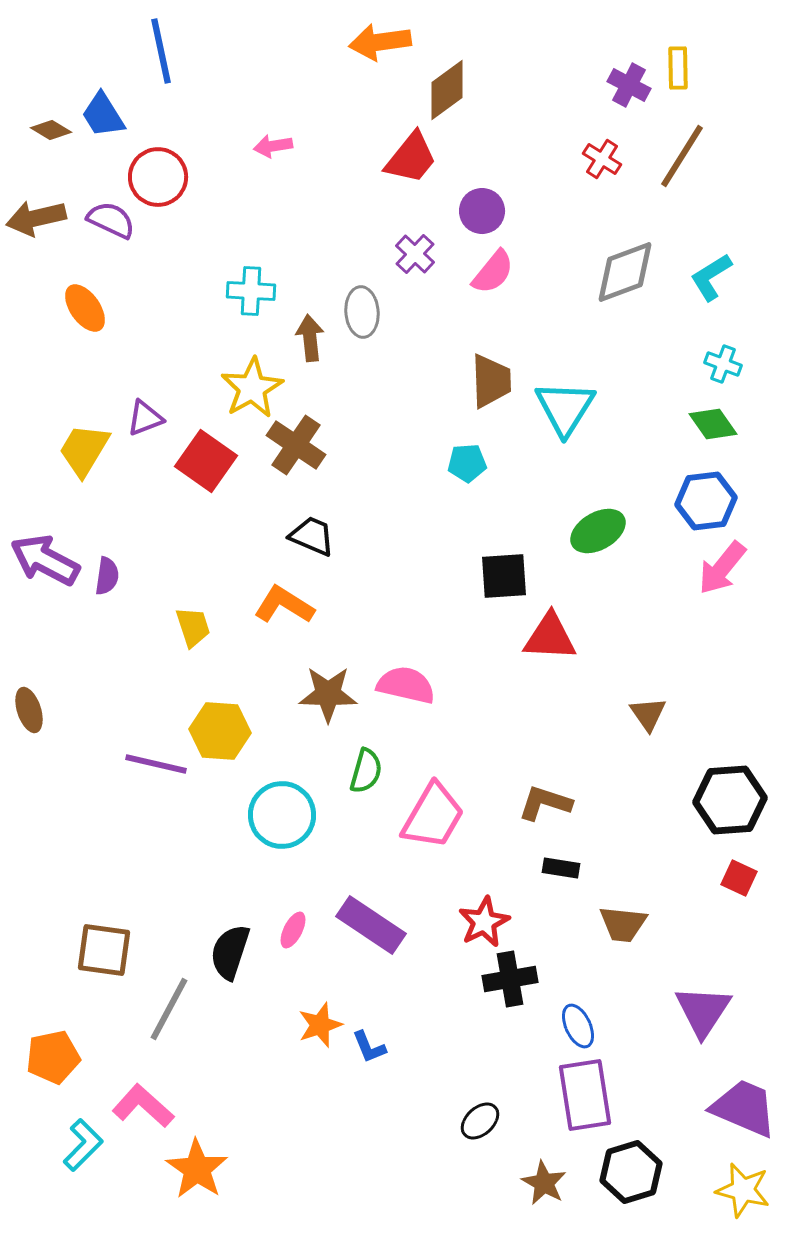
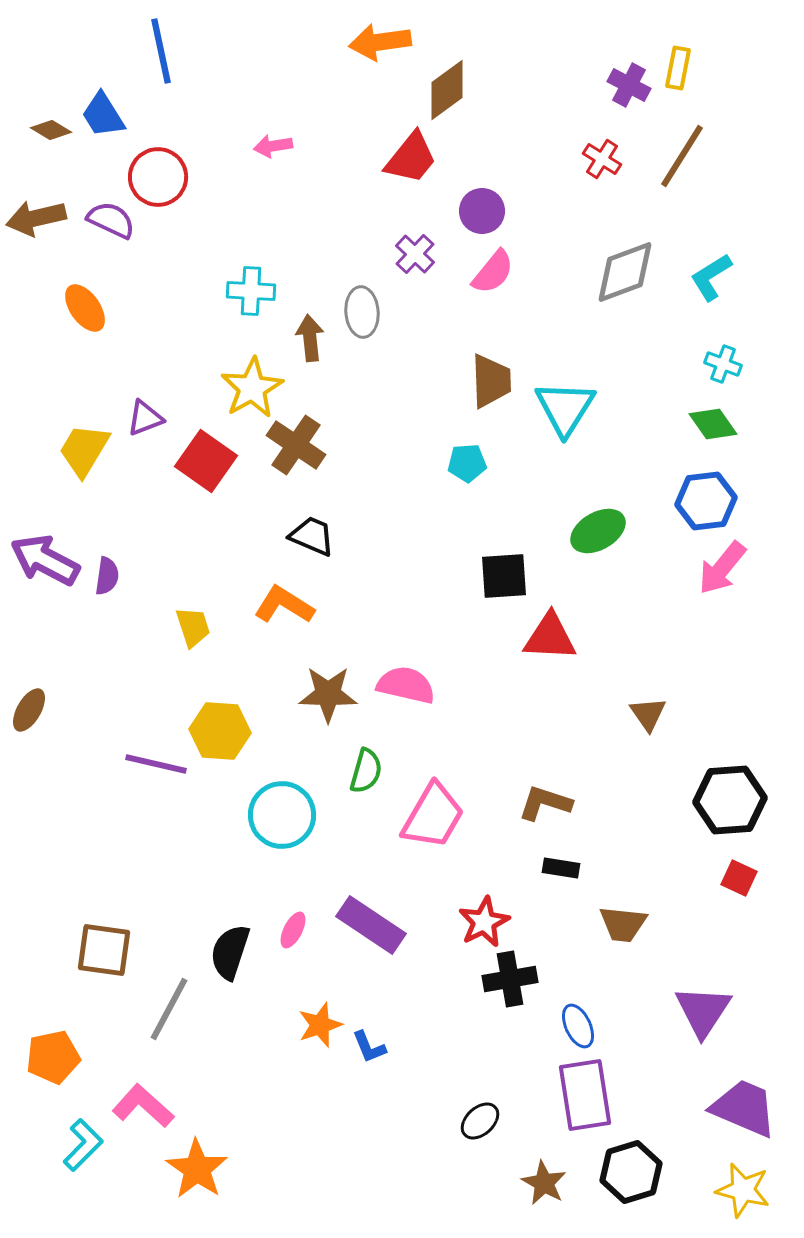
yellow rectangle at (678, 68): rotated 12 degrees clockwise
brown ellipse at (29, 710): rotated 48 degrees clockwise
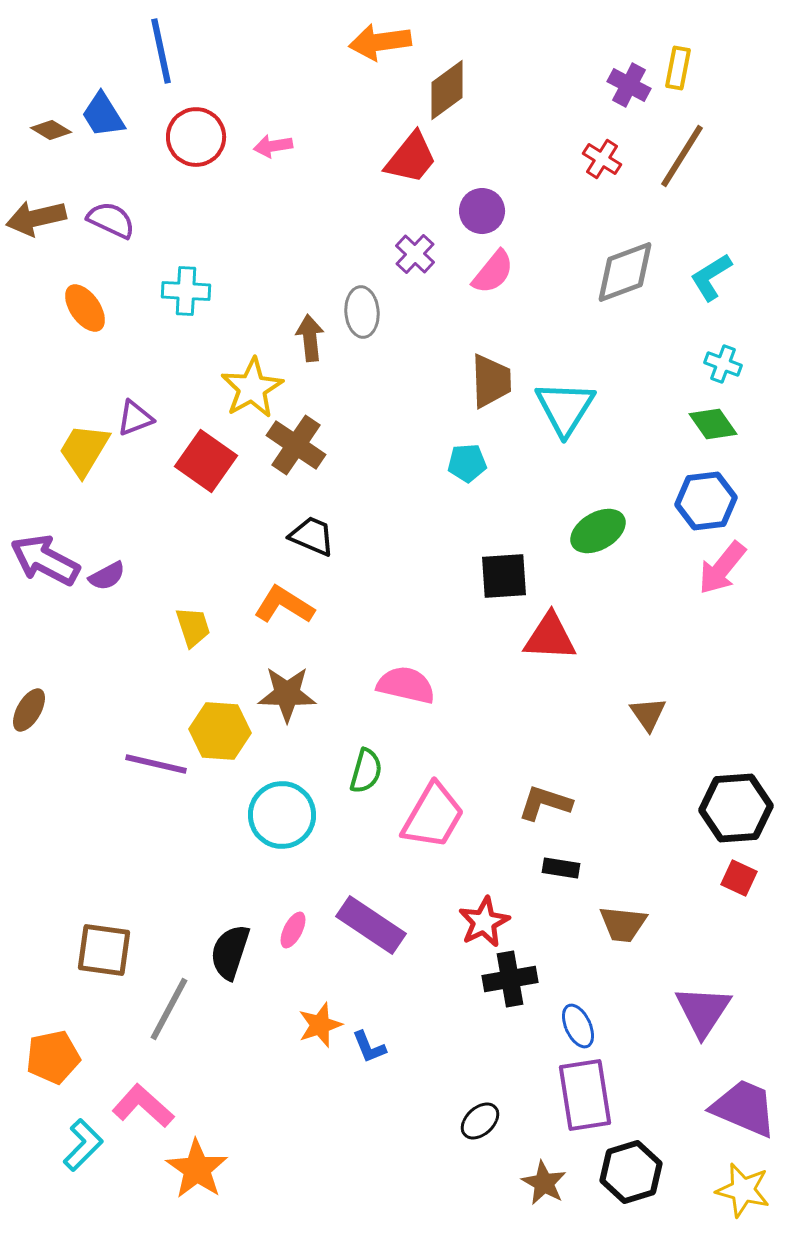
red circle at (158, 177): moved 38 px right, 40 px up
cyan cross at (251, 291): moved 65 px left
purple triangle at (145, 418): moved 10 px left
purple semicircle at (107, 576): rotated 54 degrees clockwise
brown star at (328, 694): moved 41 px left
black hexagon at (730, 800): moved 6 px right, 8 px down
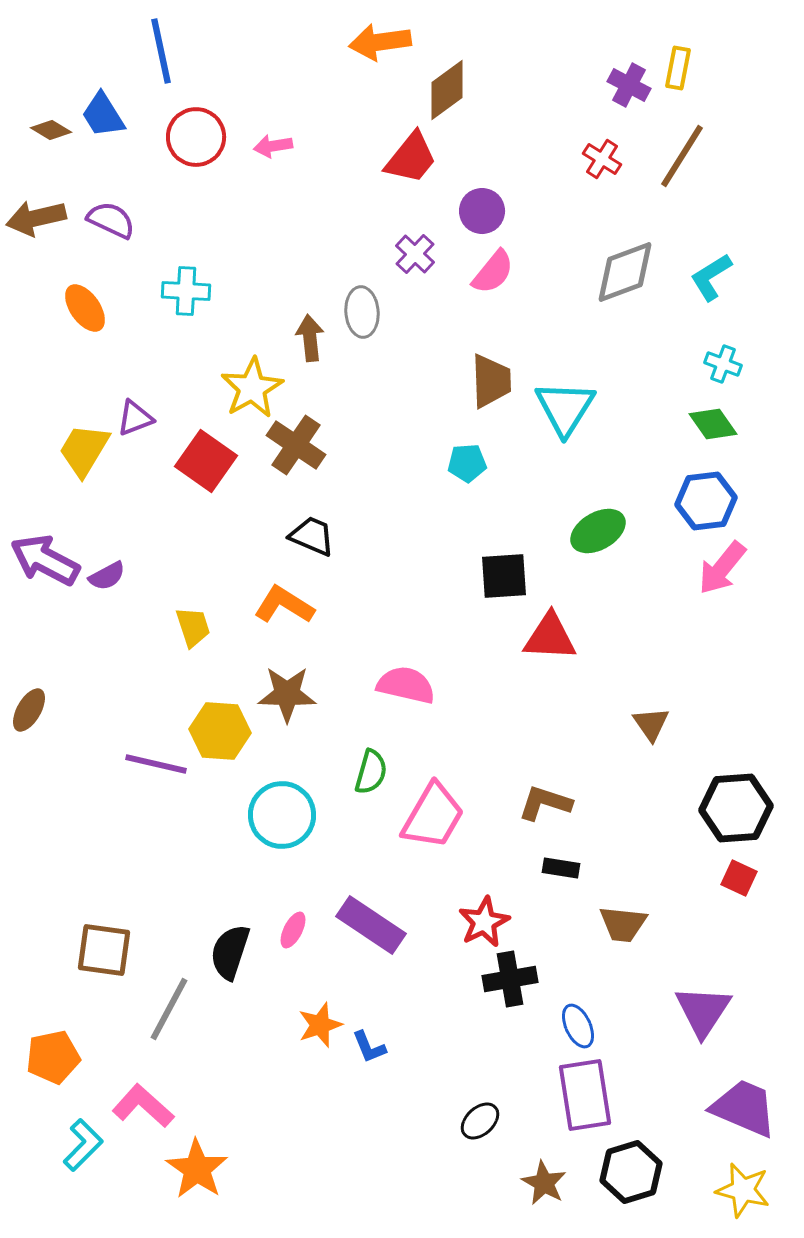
brown triangle at (648, 714): moved 3 px right, 10 px down
green semicircle at (366, 771): moved 5 px right, 1 px down
